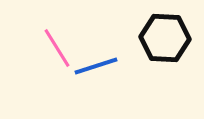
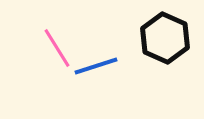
black hexagon: rotated 21 degrees clockwise
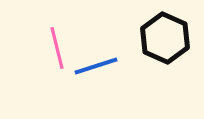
pink line: rotated 18 degrees clockwise
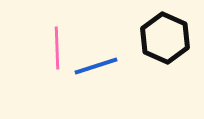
pink line: rotated 12 degrees clockwise
